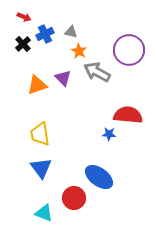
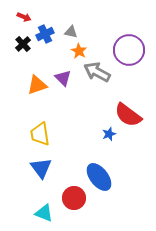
red semicircle: rotated 148 degrees counterclockwise
blue star: rotated 24 degrees counterclockwise
blue ellipse: rotated 16 degrees clockwise
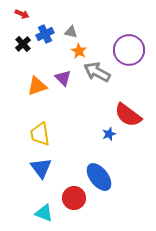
red arrow: moved 2 px left, 3 px up
orange triangle: moved 1 px down
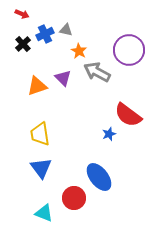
gray triangle: moved 5 px left, 2 px up
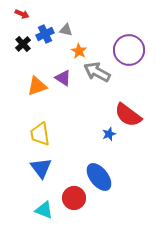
purple triangle: rotated 12 degrees counterclockwise
cyan triangle: moved 3 px up
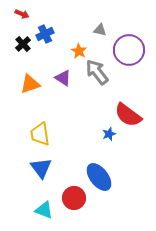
gray triangle: moved 34 px right
gray arrow: rotated 24 degrees clockwise
orange triangle: moved 7 px left, 2 px up
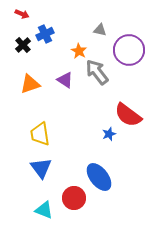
black cross: moved 1 px down
purple triangle: moved 2 px right, 2 px down
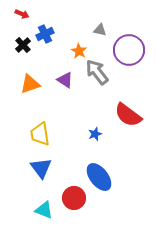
blue star: moved 14 px left
